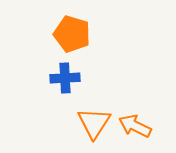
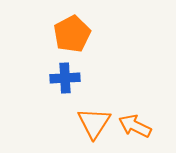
orange pentagon: rotated 27 degrees clockwise
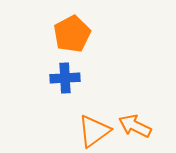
orange triangle: moved 8 px down; rotated 21 degrees clockwise
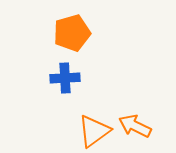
orange pentagon: moved 1 px up; rotated 12 degrees clockwise
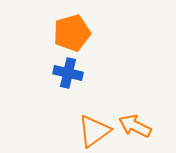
blue cross: moved 3 px right, 5 px up; rotated 16 degrees clockwise
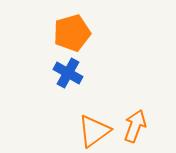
blue cross: rotated 16 degrees clockwise
orange arrow: rotated 84 degrees clockwise
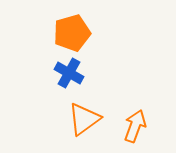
blue cross: moved 1 px right
orange triangle: moved 10 px left, 12 px up
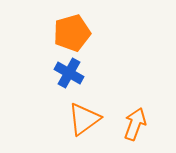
orange arrow: moved 2 px up
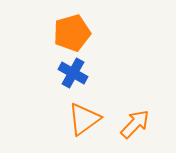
blue cross: moved 4 px right
orange arrow: rotated 24 degrees clockwise
